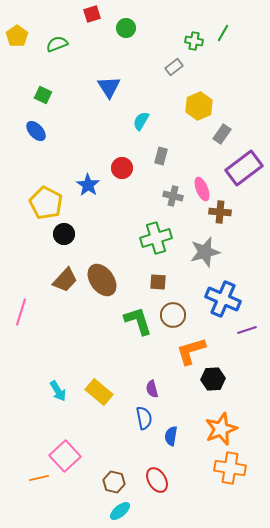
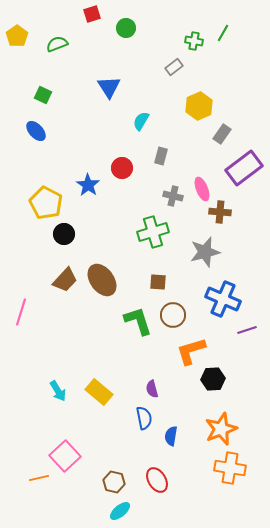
green cross at (156, 238): moved 3 px left, 6 px up
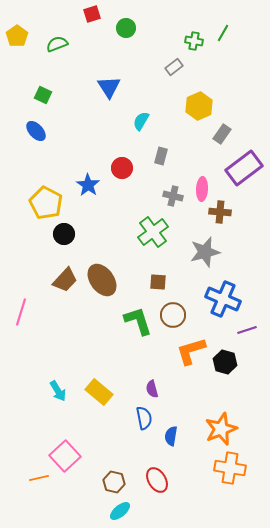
pink ellipse at (202, 189): rotated 25 degrees clockwise
green cross at (153, 232): rotated 20 degrees counterclockwise
black hexagon at (213, 379): moved 12 px right, 17 px up; rotated 20 degrees clockwise
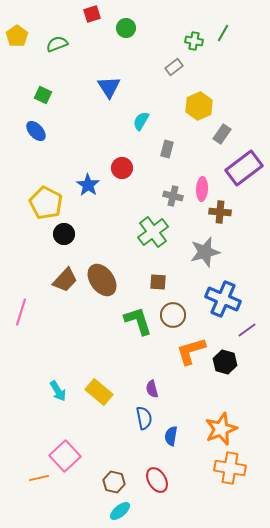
gray rectangle at (161, 156): moved 6 px right, 7 px up
purple line at (247, 330): rotated 18 degrees counterclockwise
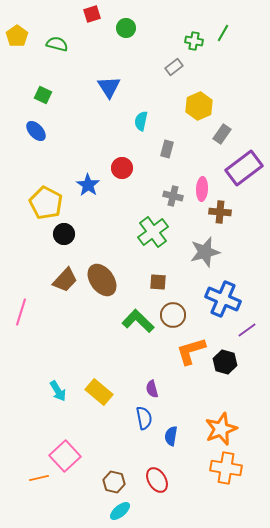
green semicircle at (57, 44): rotated 35 degrees clockwise
cyan semicircle at (141, 121): rotated 18 degrees counterclockwise
green L-shape at (138, 321): rotated 28 degrees counterclockwise
orange cross at (230, 468): moved 4 px left
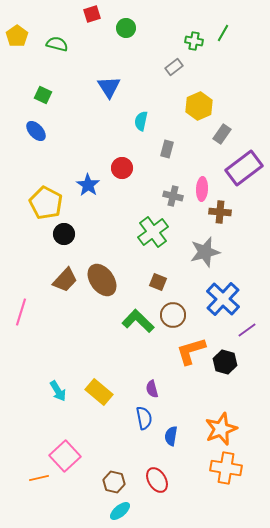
brown square at (158, 282): rotated 18 degrees clockwise
blue cross at (223, 299): rotated 20 degrees clockwise
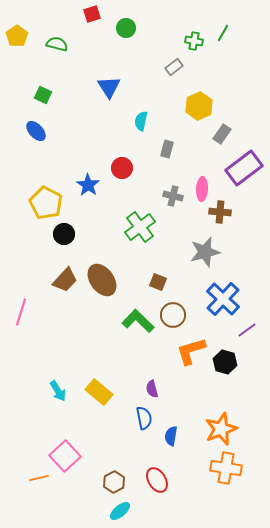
green cross at (153, 232): moved 13 px left, 5 px up
brown hexagon at (114, 482): rotated 20 degrees clockwise
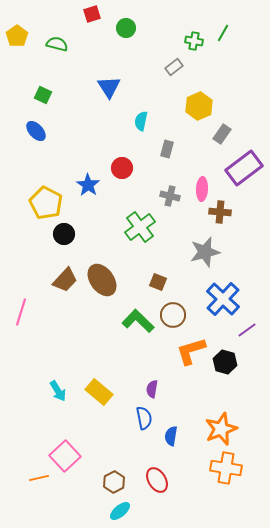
gray cross at (173, 196): moved 3 px left
purple semicircle at (152, 389): rotated 24 degrees clockwise
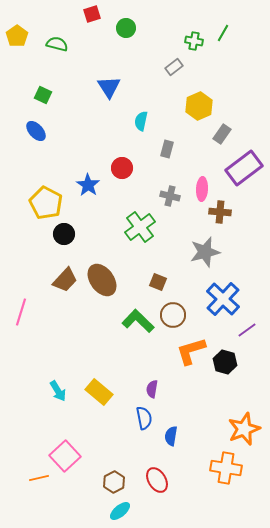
orange star at (221, 429): moved 23 px right
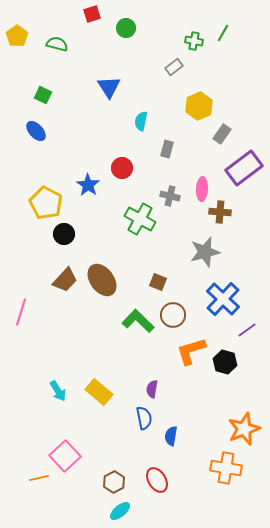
green cross at (140, 227): moved 8 px up; rotated 24 degrees counterclockwise
